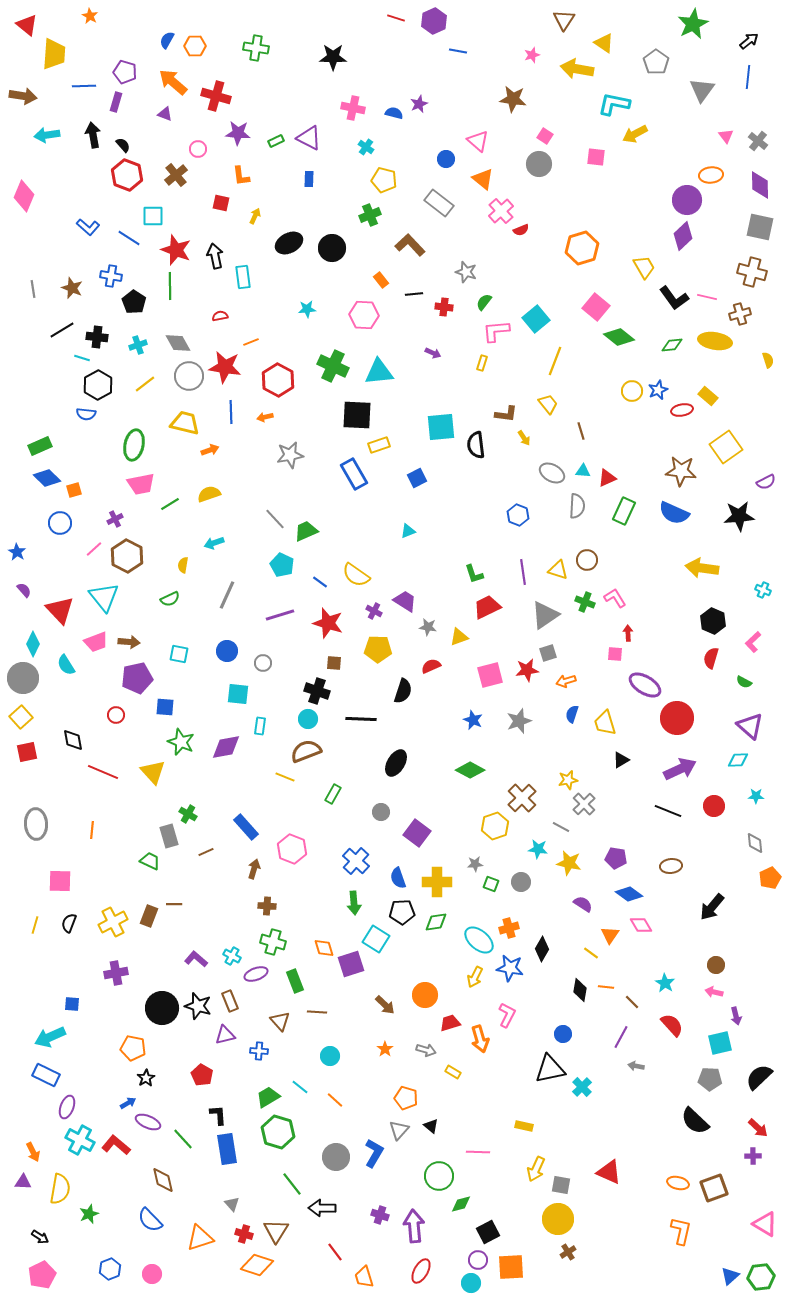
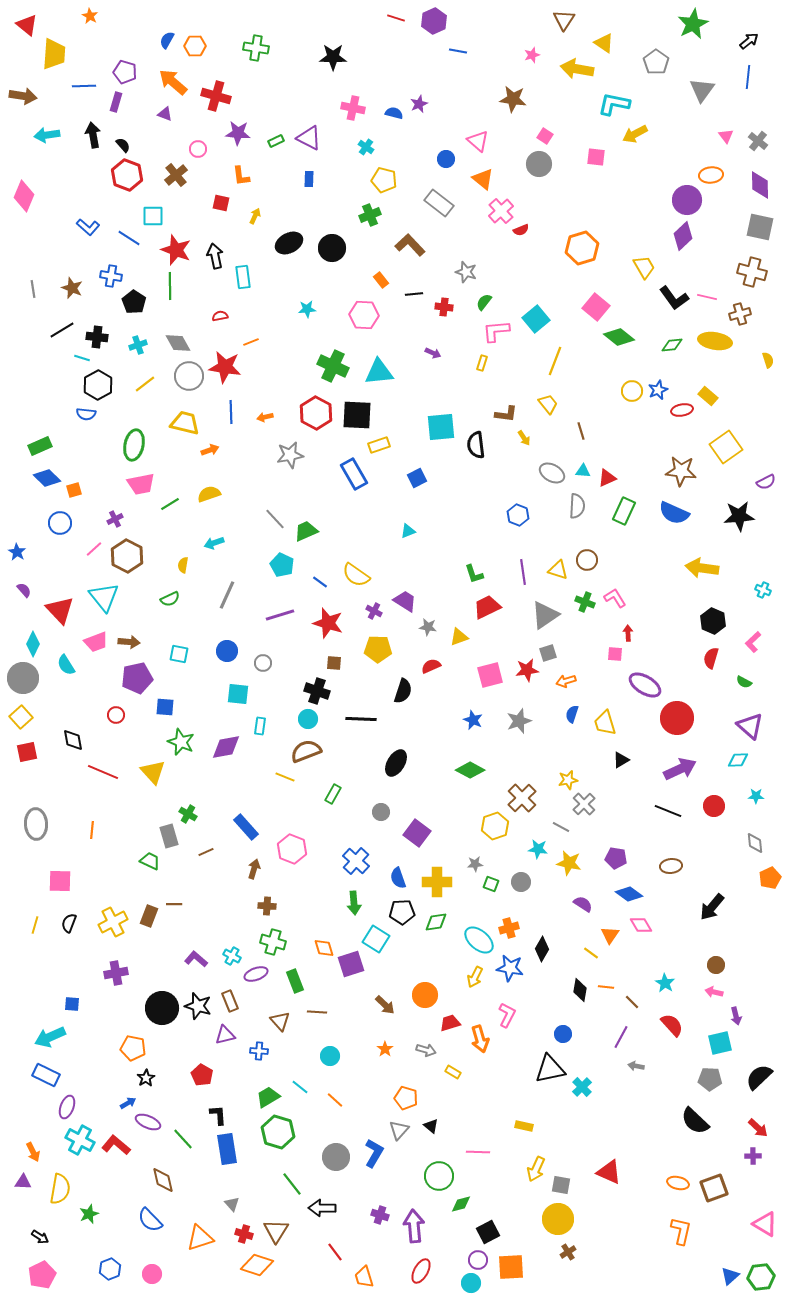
red hexagon at (278, 380): moved 38 px right, 33 px down
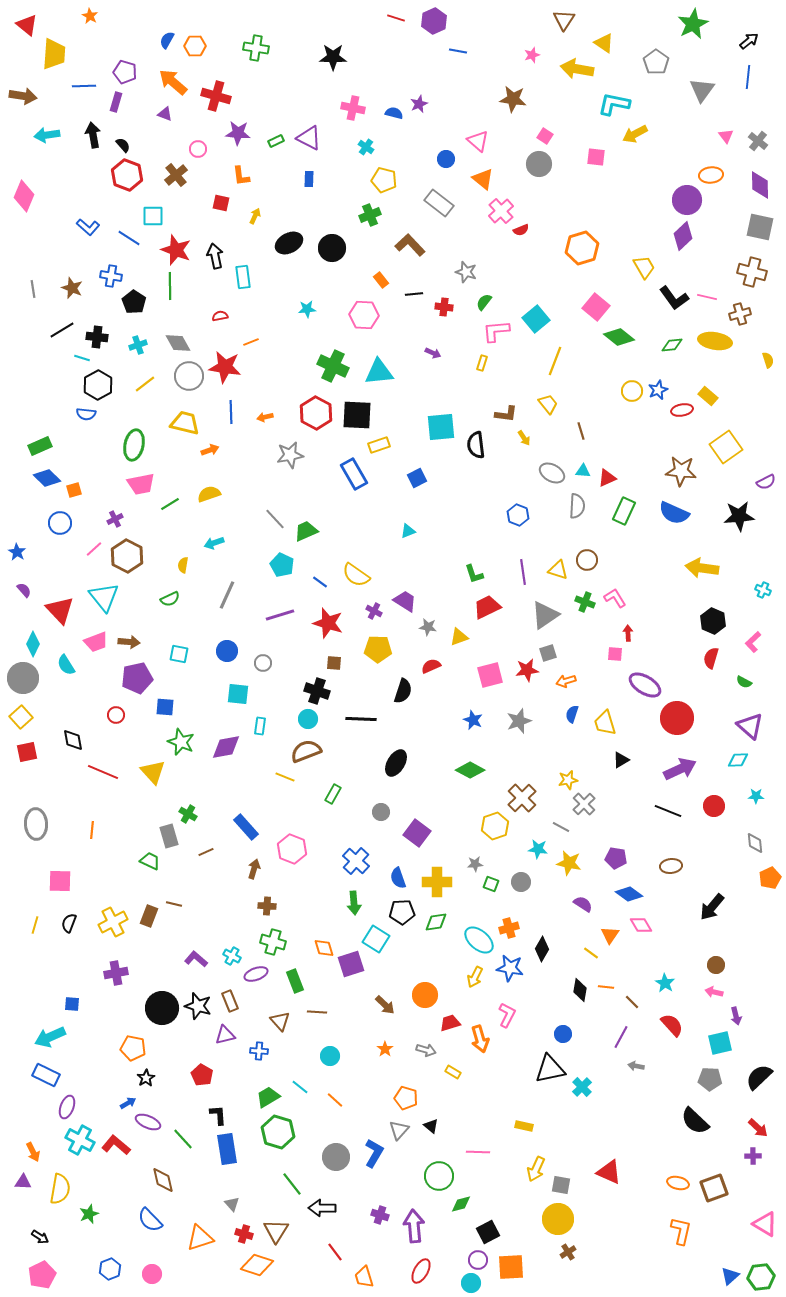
brown line at (174, 904): rotated 14 degrees clockwise
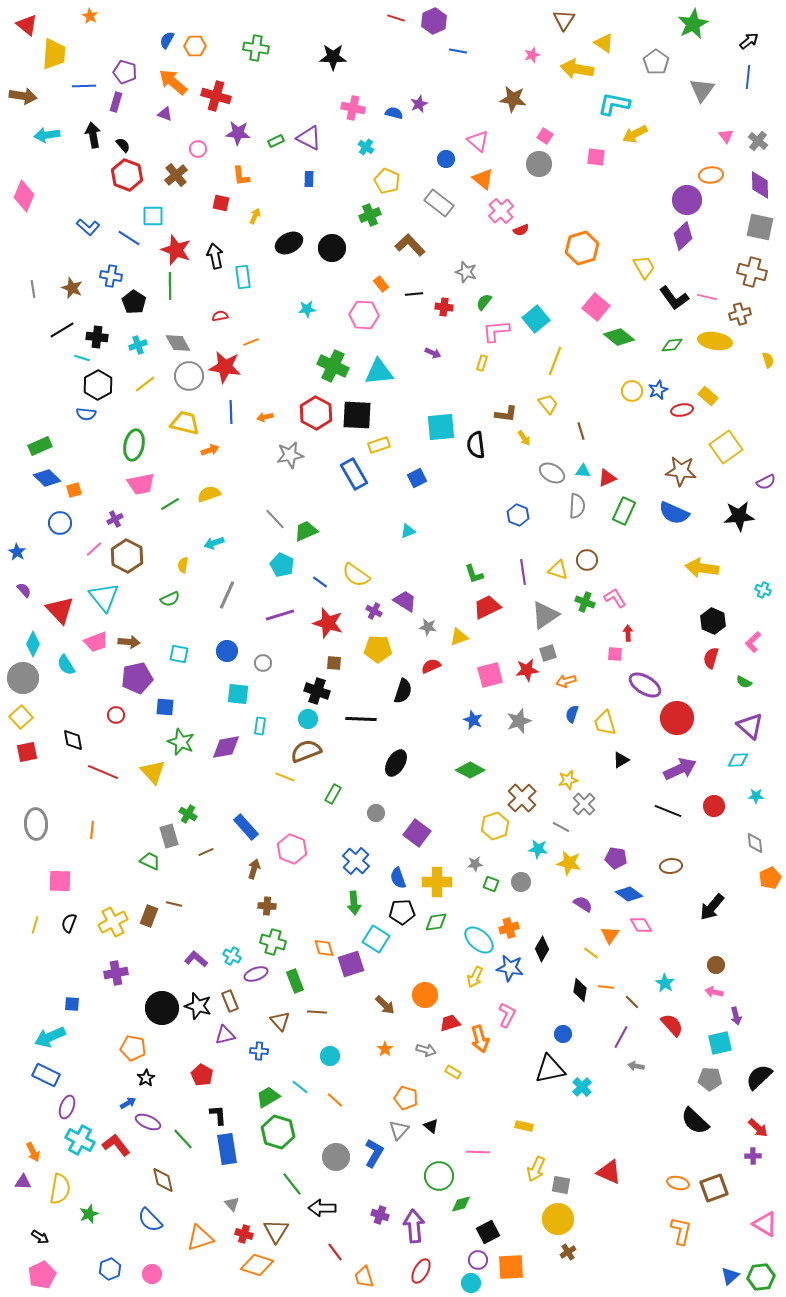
yellow pentagon at (384, 180): moved 3 px right, 1 px down; rotated 10 degrees clockwise
orange rectangle at (381, 280): moved 4 px down
gray circle at (381, 812): moved 5 px left, 1 px down
red L-shape at (116, 1145): rotated 12 degrees clockwise
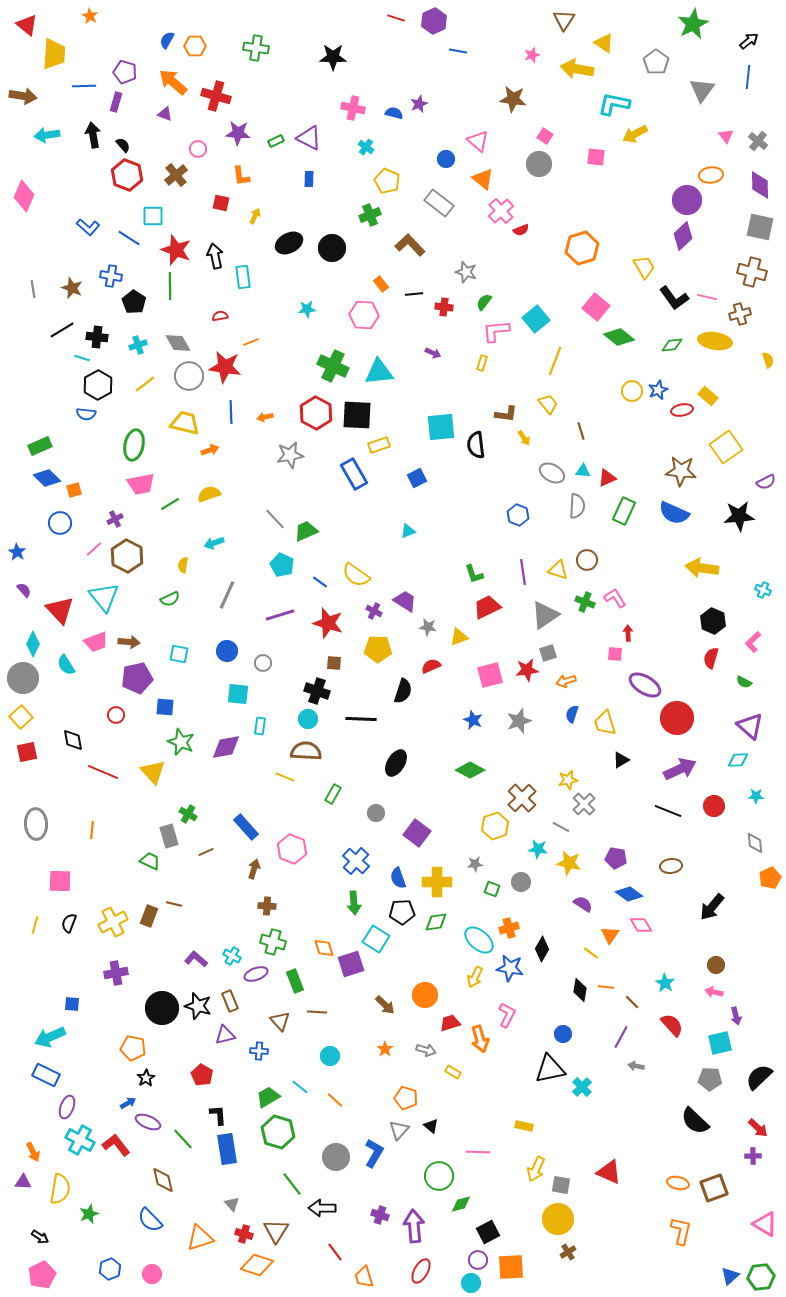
brown semicircle at (306, 751): rotated 24 degrees clockwise
green square at (491, 884): moved 1 px right, 5 px down
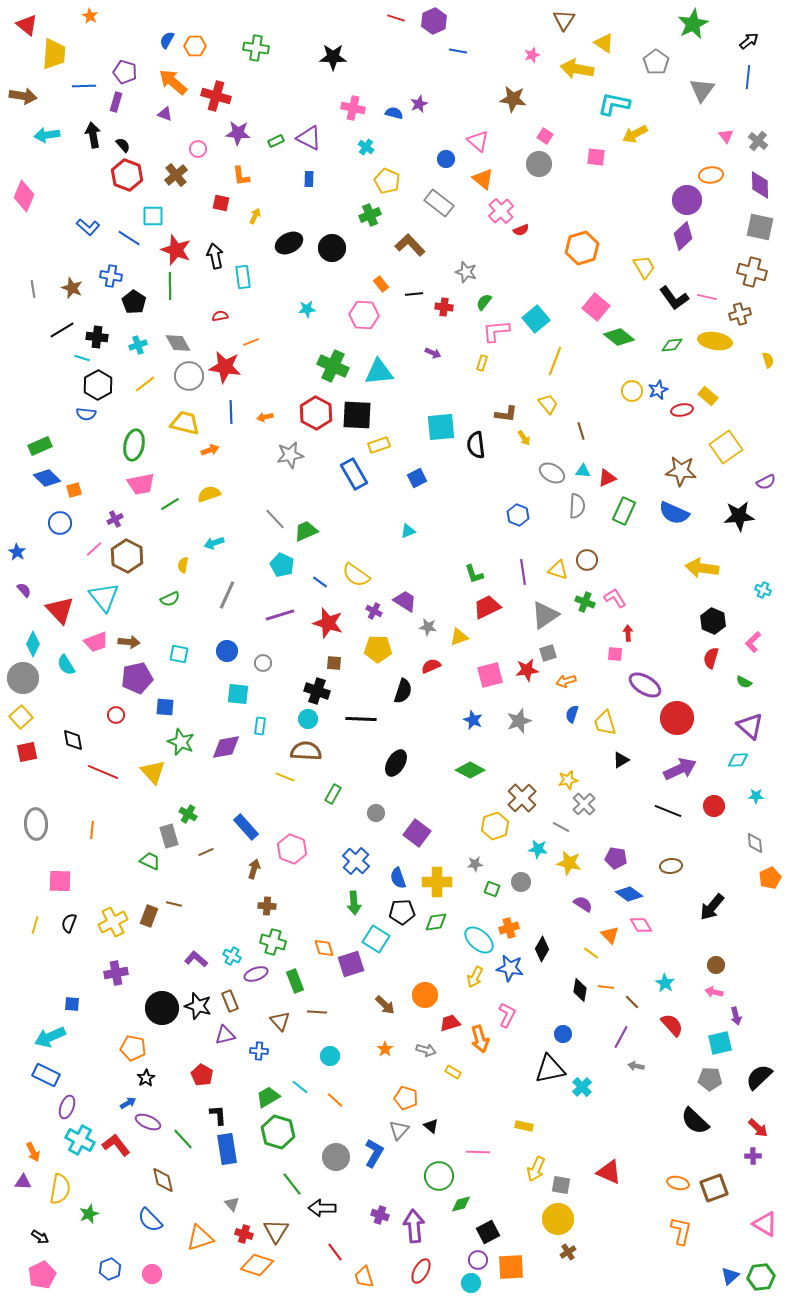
orange triangle at (610, 935): rotated 18 degrees counterclockwise
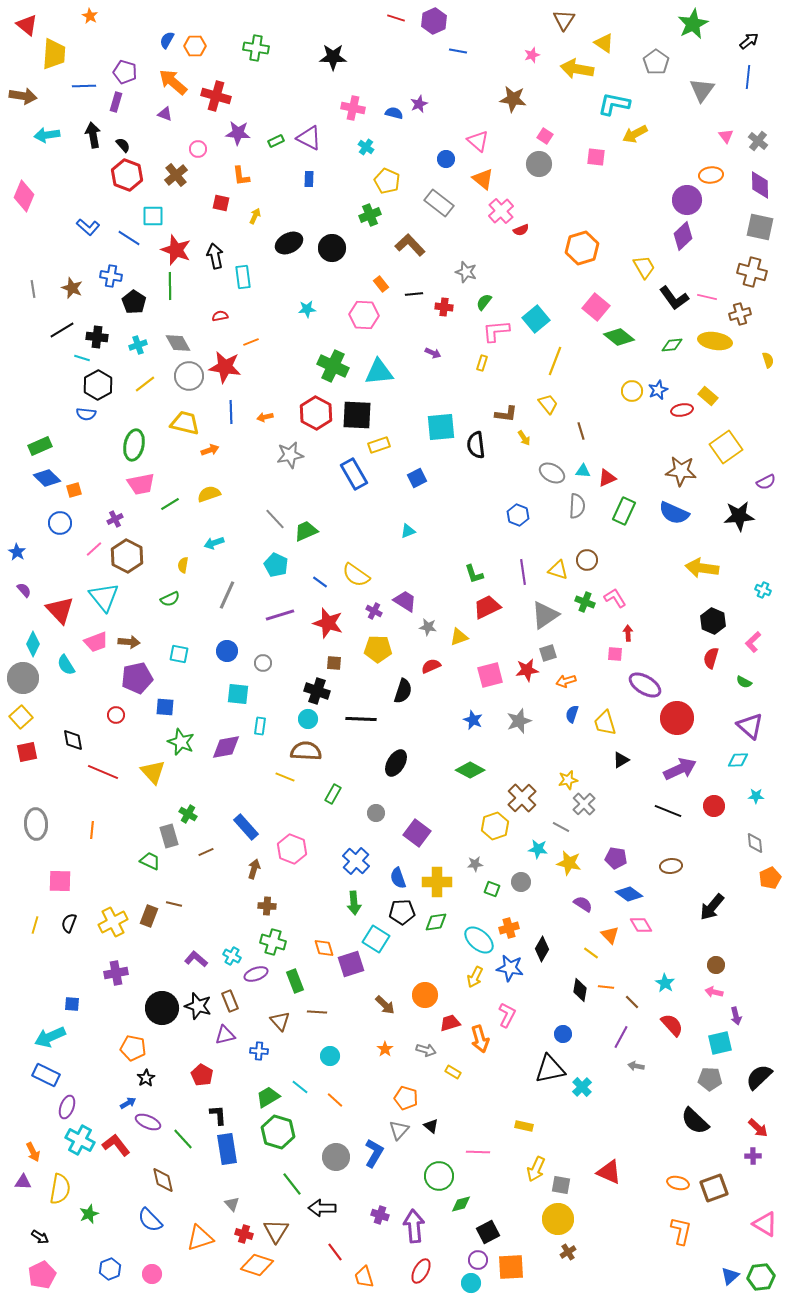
cyan pentagon at (282, 565): moved 6 px left
